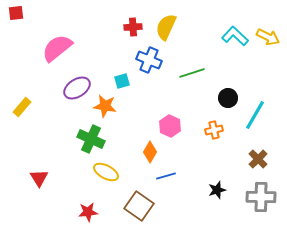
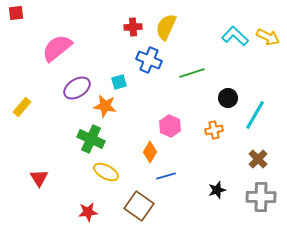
cyan square: moved 3 px left, 1 px down
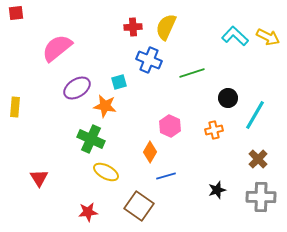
yellow rectangle: moved 7 px left; rotated 36 degrees counterclockwise
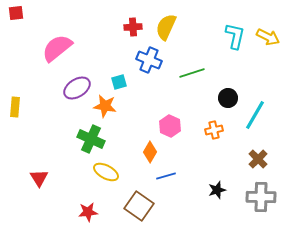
cyan L-shape: rotated 60 degrees clockwise
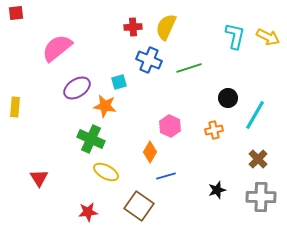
green line: moved 3 px left, 5 px up
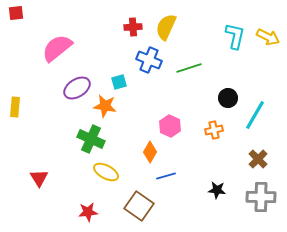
black star: rotated 24 degrees clockwise
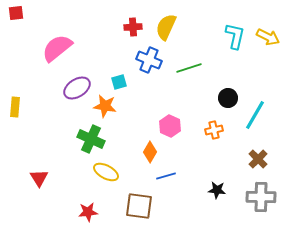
brown square: rotated 28 degrees counterclockwise
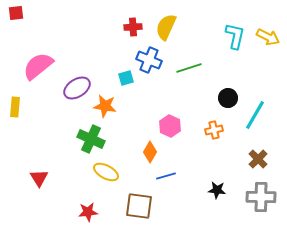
pink semicircle: moved 19 px left, 18 px down
cyan square: moved 7 px right, 4 px up
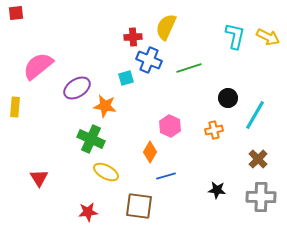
red cross: moved 10 px down
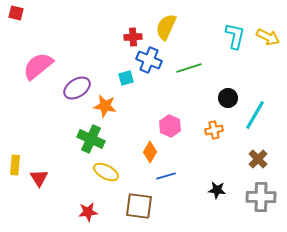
red square: rotated 21 degrees clockwise
yellow rectangle: moved 58 px down
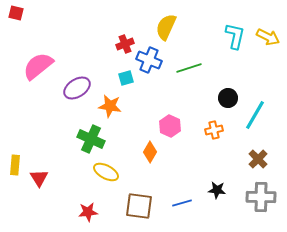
red cross: moved 8 px left, 7 px down; rotated 18 degrees counterclockwise
orange star: moved 5 px right
blue line: moved 16 px right, 27 px down
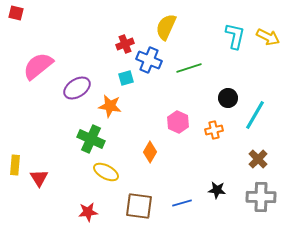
pink hexagon: moved 8 px right, 4 px up
